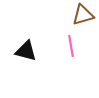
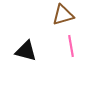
brown triangle: moved 20 px left
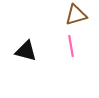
brown triangle: moved 13 px right
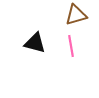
black triangle: moved 9 px right, 8 px up
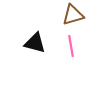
brown triangle: moved 3 px left
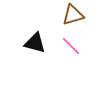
pink line: rotated 35 degrees counterclockwise
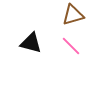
black triangle: moved 4 px left
